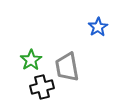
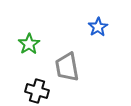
green star: moved 2 px left, 16 px up
black cross: moved 5 px left, 4 px down; rotated 30 degrees clockwise
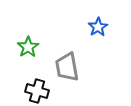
green star: moved 1 px left, 3 px down
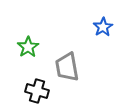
blue star: moved 5 px right
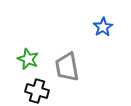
green star: moved 12 px down; rotated 15 degrees counterclockwise
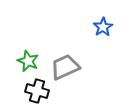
green star: moved 2 px down
gray trapezoid: moved 2 px left; rotated 76 degrees clockwise
